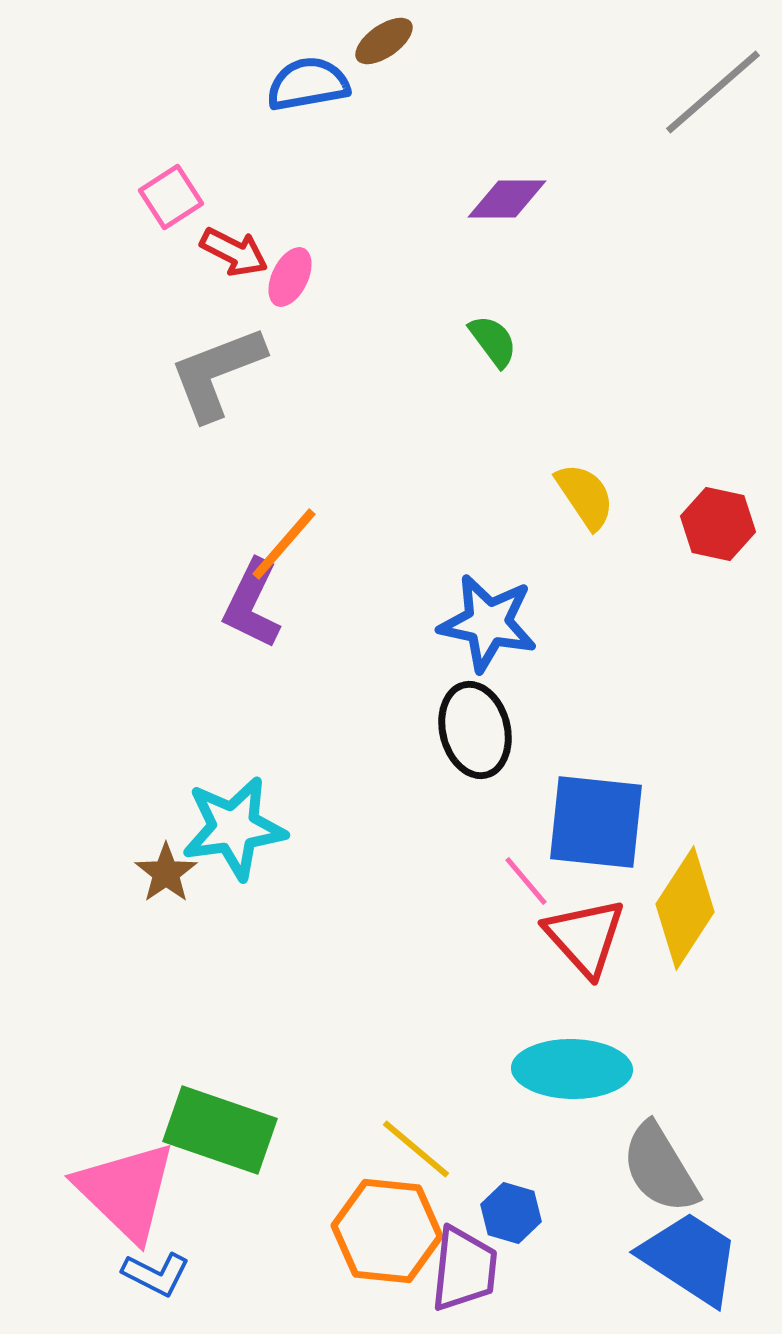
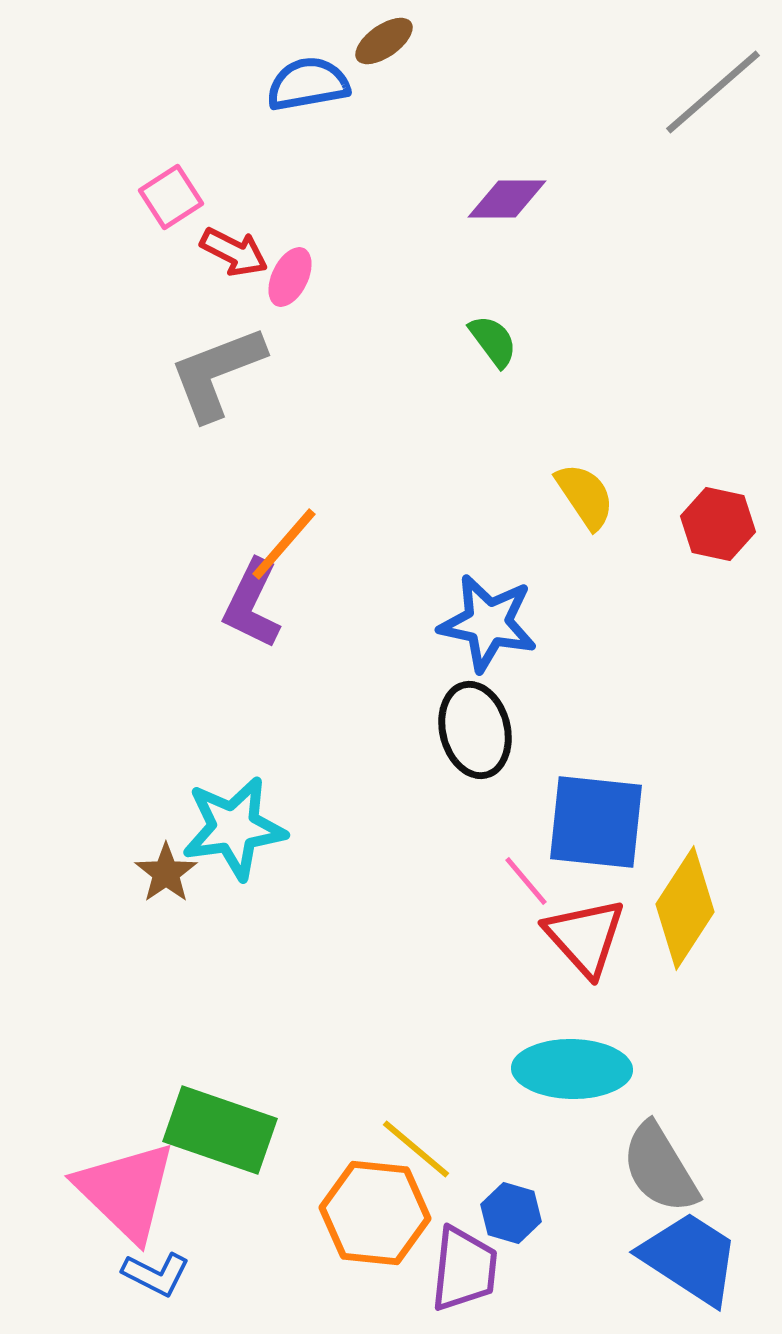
orange hexagon: moved 12 px left, 18 px up
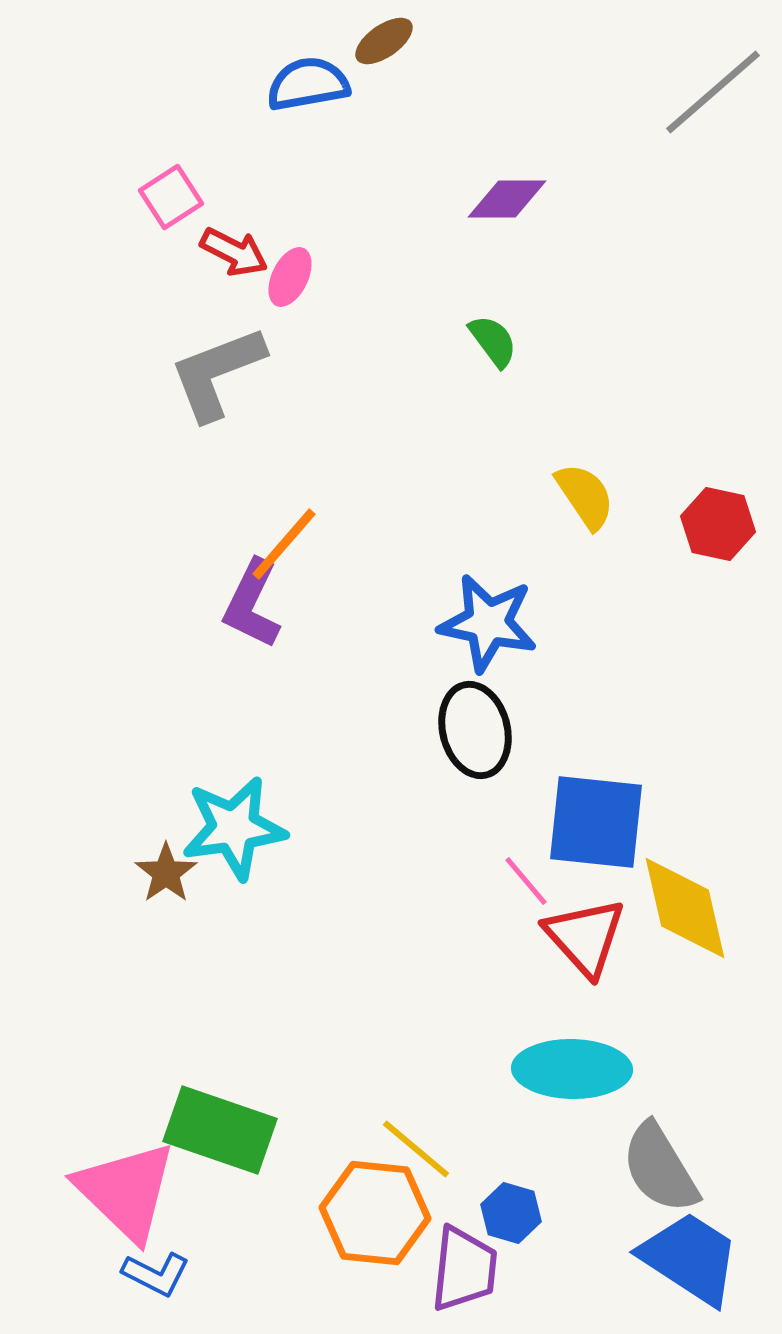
yellow diamond: rotated 46 degrees counterclockwise
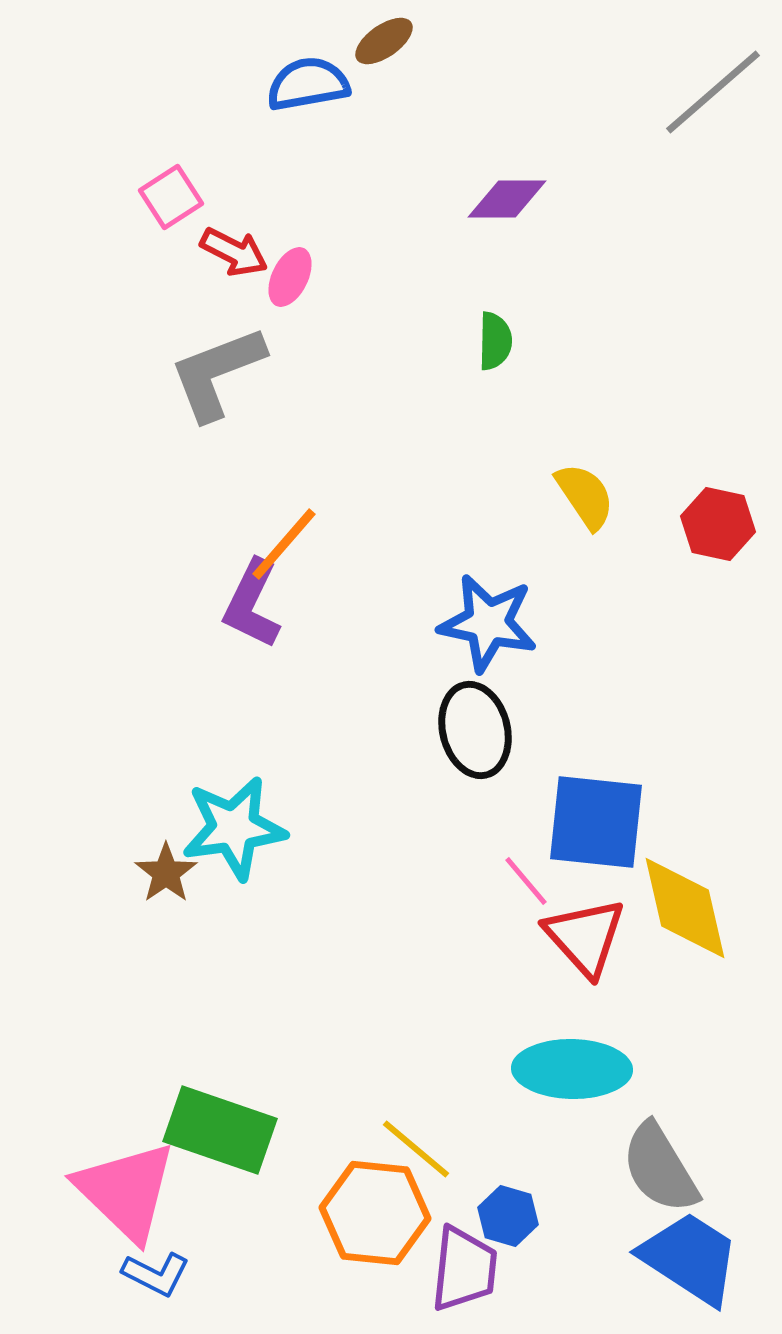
green semicircle: moved 2 px right; rotated 38 degrees clockwise
blue hexagon: moved 3 px left, 3 px down
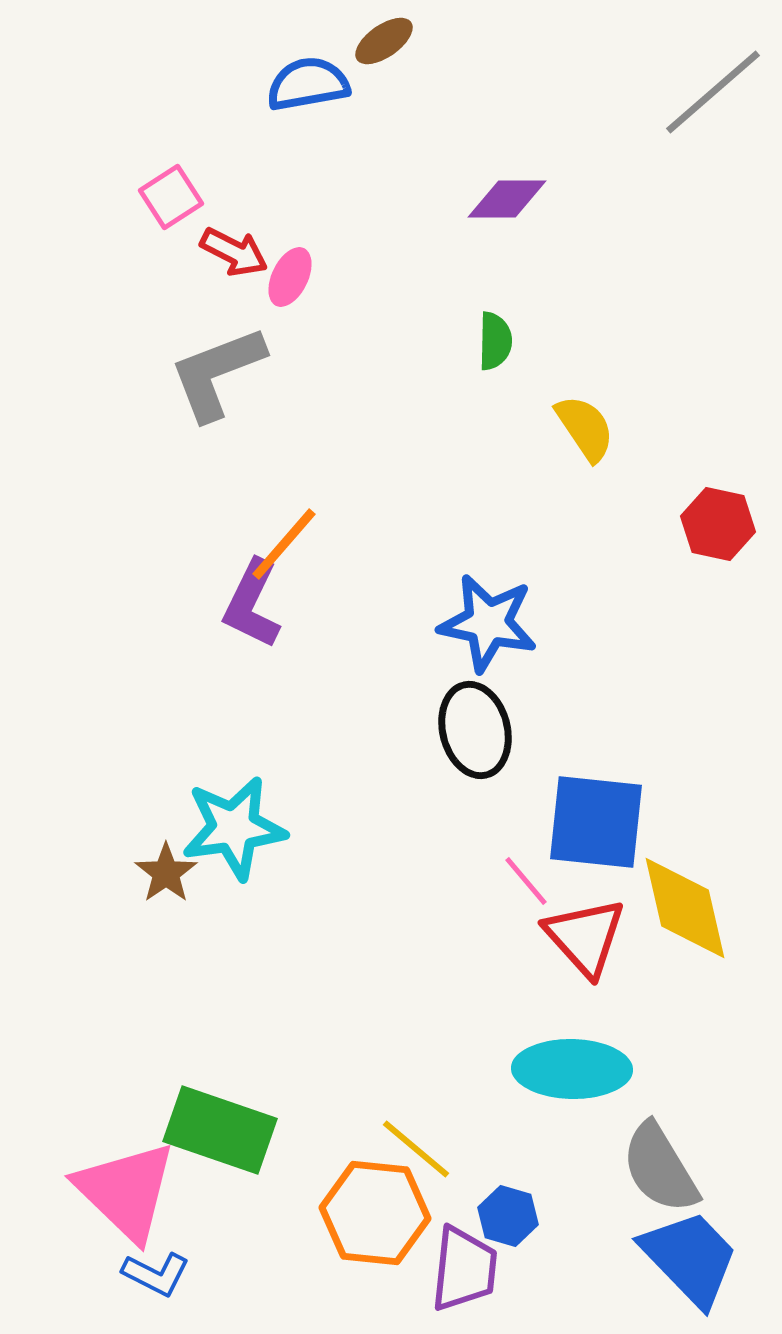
yellow semicircle: moved 68 px up
blue trapezoid: rotated 13 degrees clockwise
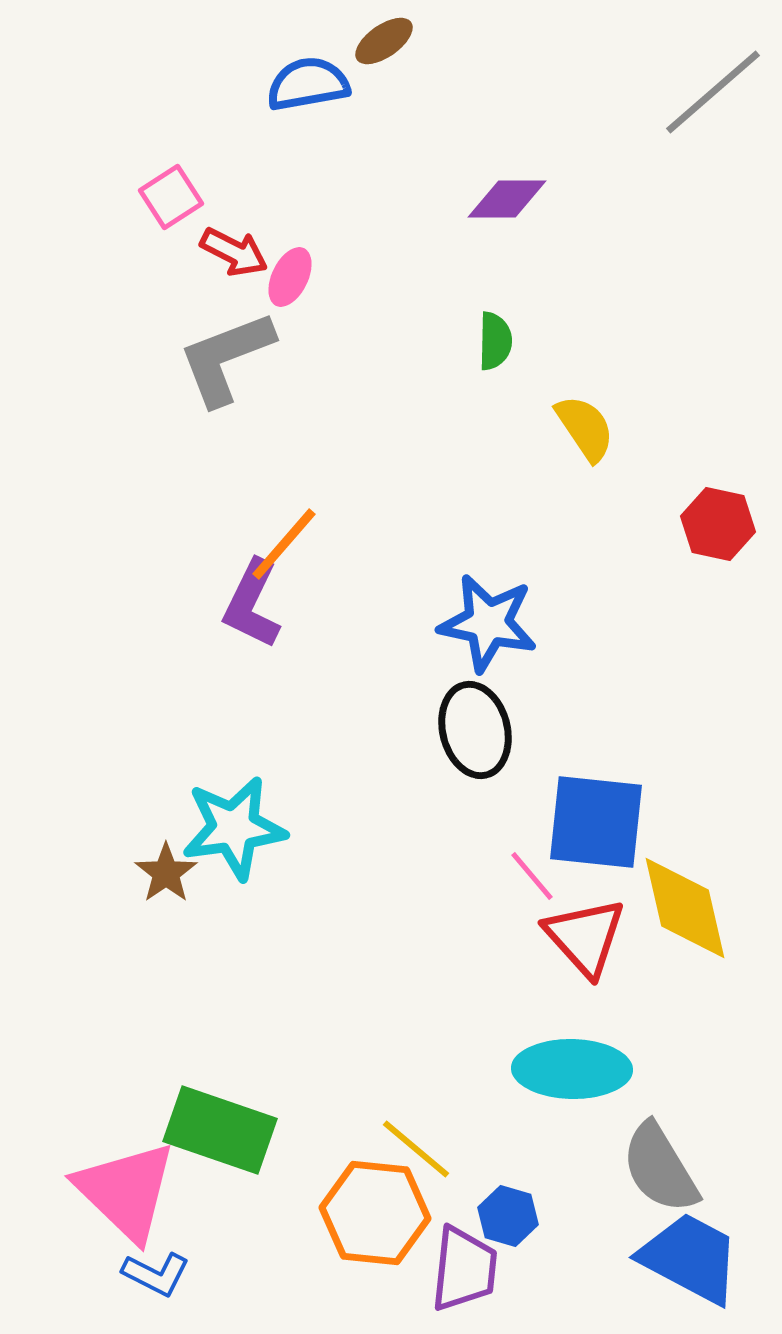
gray L-shape: moved 9 px right, 15 px up
pink line: moved 6 px right, 5 px up
blue trapezoid: rotated 18 degrees counterclockwise
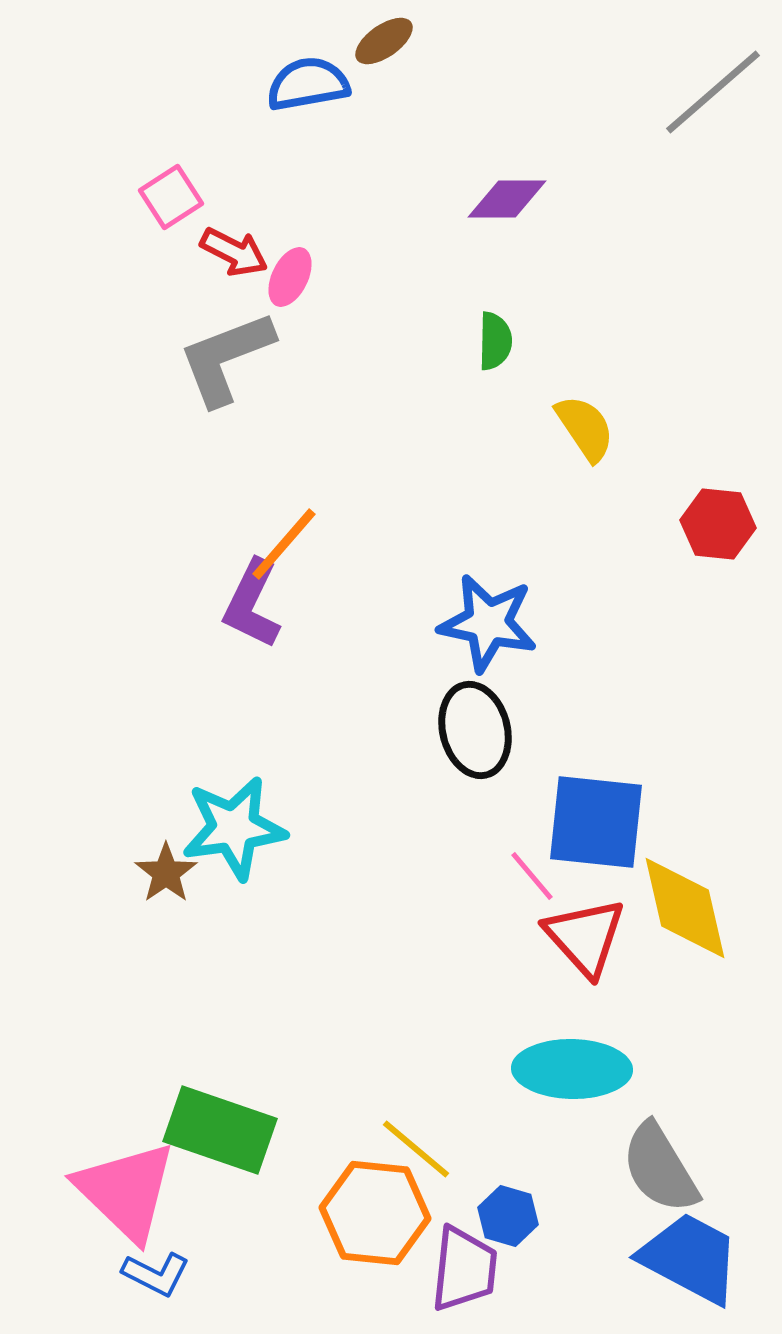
red hexagon: rotated 6 degrees counterclockwise
